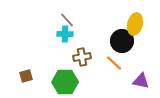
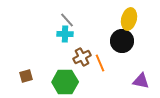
yellow ellipse: moved 6 px left, 5 px up
brown cross: rotated 18 degrees counterclockwise
orange line: moved 14 px left; rotated 24 degrees clockwise
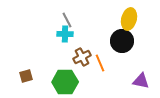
gray line: rotated 14 degrees clockwise
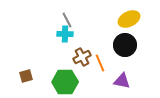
yellow ellipse: rotated 50 degrees clockwise
black circle: moved 3 px right, 4 px down
purple triangle: moved 19 px left
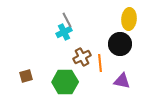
yellow ellipse: rotated 60 degrees counterclockwise
cyan cross: moved 1 px left, 2 px up; rotated 28 degrees counterclockwise
black circle: moved 5 px left, 1 px up
orange line: rotated 18 degrees clockwise
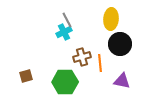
yellow ellipse: moved 18 px left
brown cross: rotated 12 degrees clockwise
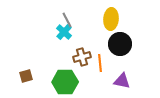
cyan cross: rotated 21 degrees counterclockwise
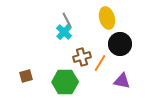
yellow ellipse: moved 4 px left, 1 px up; rotated 20 degrees counterclockwise
orange line: rotated 36 degrees clockwise
